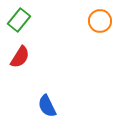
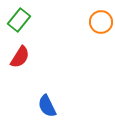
orange circle: moved 1 px right, 1 px down
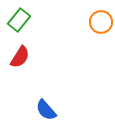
blue semicircle: moved 1 px left, 4 px down; rotated 15 degrees counterclockwise
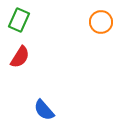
green rectangle: rotated 15 degrees counterclockwise
blue semicircle: moved 2 px left
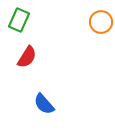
red semicircle: moved 7 px right
blue semicircle: moved 6 px up
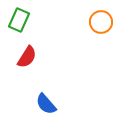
blue semicircle: moved 2 px right
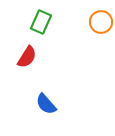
green rectangle: moved 22 px right, 2 px down
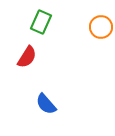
orange circle: moved 5 px down
